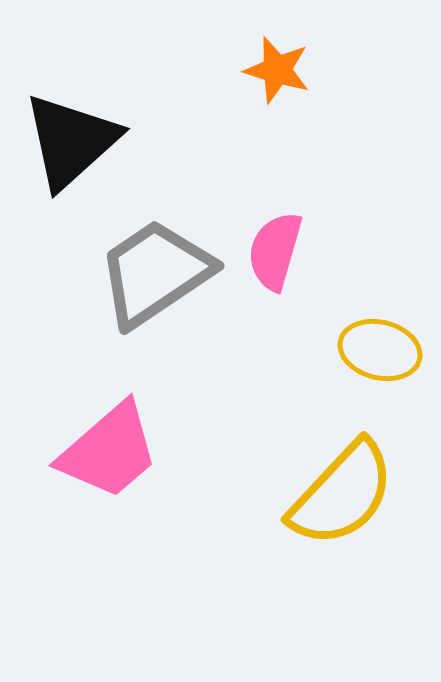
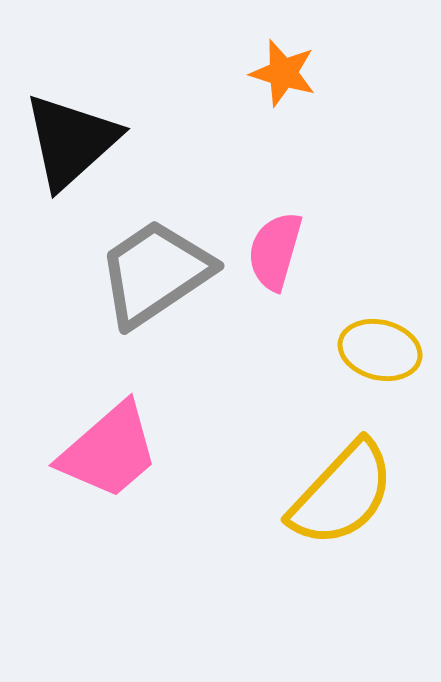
orange star: moved 6 px right, 3 px down
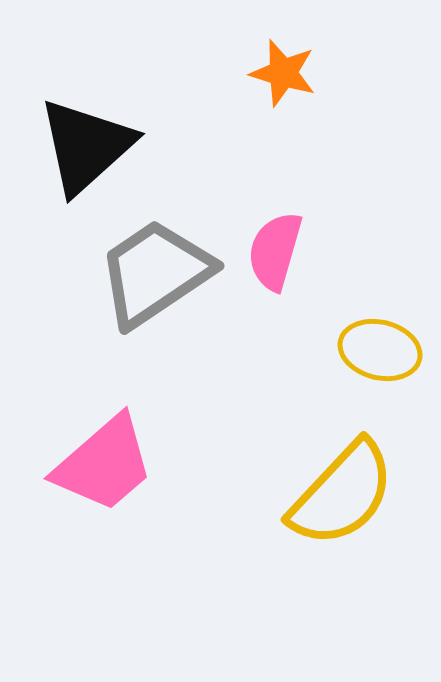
black triangle: moved 15 px right, 5 px down
pink trapezoid: moved 5 px left, 13 px down
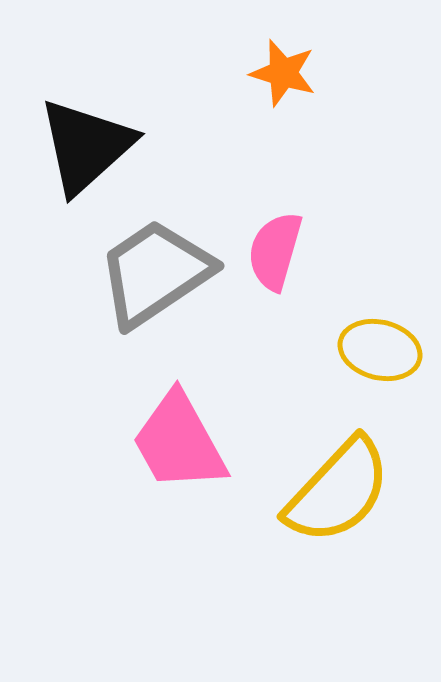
pink trapezoid: moved 75 px right, 22 px up; rotated 102 degrees clockwise
yellow semicircle: moved 4 px left, 3 px up
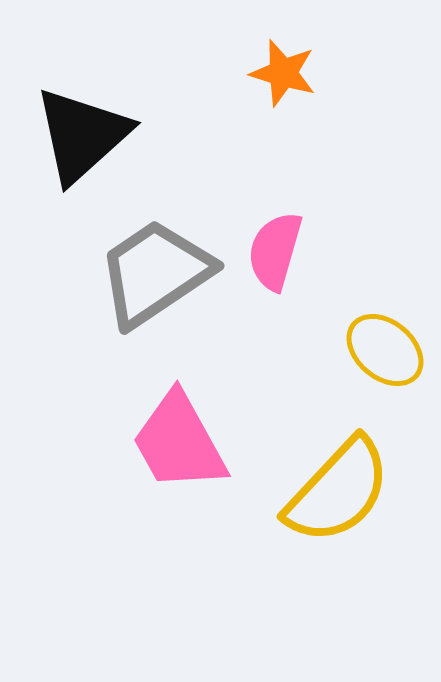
black triangle: moved 4 px left, 11 px up
yellow ellipse: moved 5 px right; rotated 26 degrees clockwise
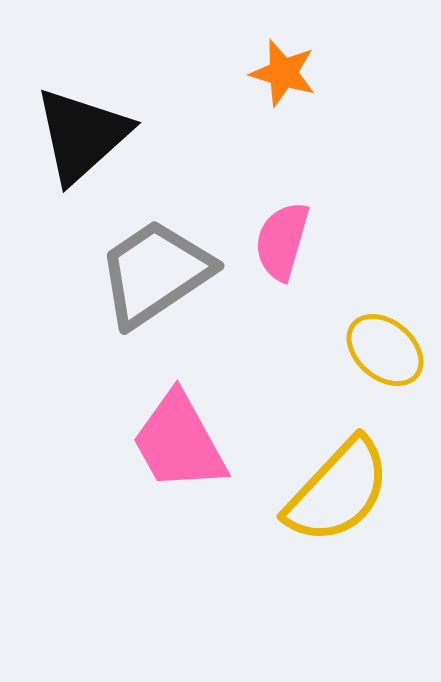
pink semicircle: moved 7 px right, 10 px up
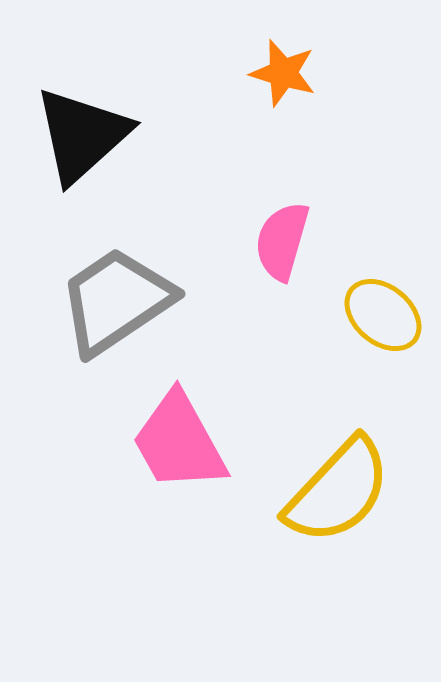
gray trapezoid: moved 39 px left, 28 px down
yellow ellipse: moved 2 px left, 35 px up
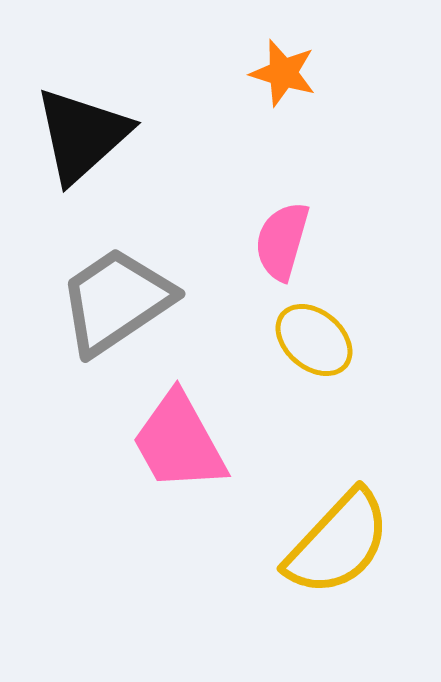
yellow ellipse: moved 69 px left, 25 px down
yellow semicircle: moved 52 px down
